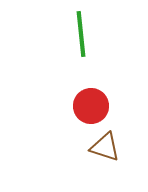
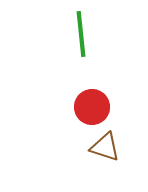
red circle: moved 1 px right, 1 px down
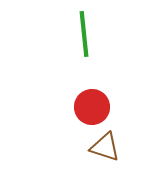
green line: moved 3 px right
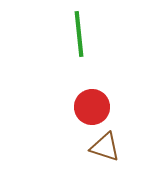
green line: moved 5 px left
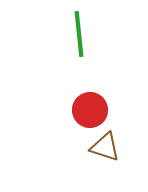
red circle: moved 2 px left, 3 px down
